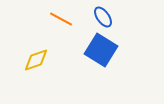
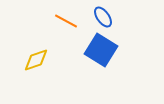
orange line: moved 5 px right, 2 px down
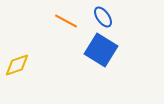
yellow diamond: moved 19 px left, 5 px down
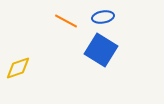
blue ellipse: rotated 65 degrees counterclockwise
yellow diamond: moved 1 px right, 3 px down
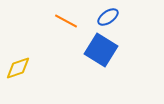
blue ellipse: moved 5 px right; rotated 25 degrees counterclockwise
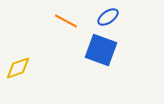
blue square: rotated 12 degrees counterclockwise
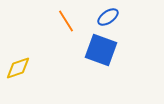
orange line: rotated 30 degrees clockwise
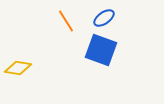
blue ellipse: moved 4 px left, 1 px down
yellow diamond: rotated 28 degrees clockwise
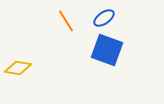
blue square: moved 6 px right
